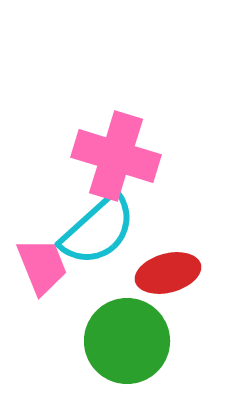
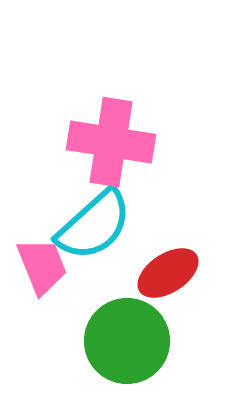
pink cross: moved 5 px left, 14 px up; rotated 8 degrees counterclockwise
cyan semicircle: moved 4 px left, 5 px up
red ellipse: rotated 18 degrees counterclockwise
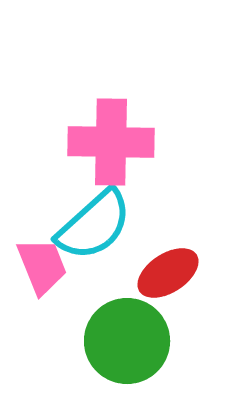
pink cross: rotated 8 degrees counterclockwise
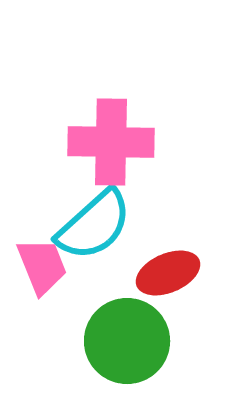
red ellipse: rotated 10 degrees clockwise
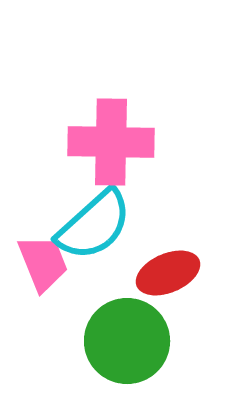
pink trapezoid: moved 1 px right, 3 px up
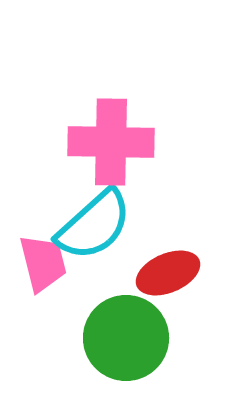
pink trapezoid: rotated 8 degrees clockwise
green circle: moved 1 px left, 3 px up
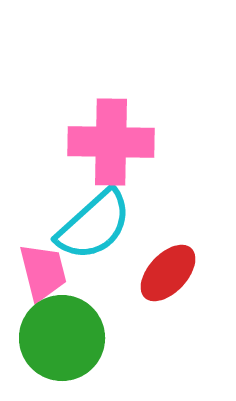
pink trapezoid: moved 9 px down
red ellipse: rotated 24 degrees counterclockwise
green circle: moved 64 px left
